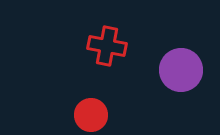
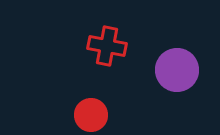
purple circle: moved 4 px left
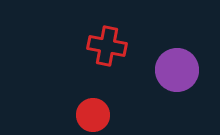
red circle: moved 2 px right
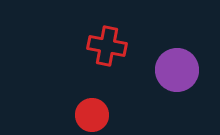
red circle: moved 1 px left
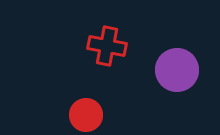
red circle: moved 6 px left
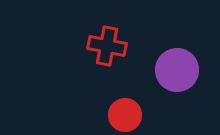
red circle: moved 39 px right
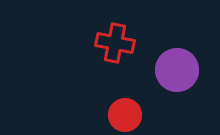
red cross: moved 8 px right, 3 px up
